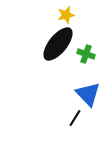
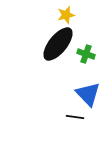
black line: moved 1 px up; rotated 66 degrees clockwise
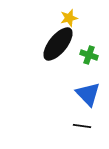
yellow star: moved 3 px right, 3 px down
green cross: moved 3 px right, 1 px down
black line: moved 7 px right, 9 px down
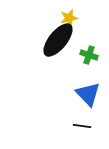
black ellipse: moved 4 px up
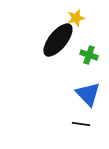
yellow star: moved 7 px right
black line: moved 1 px left, 2 px up
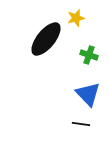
black ellipse: moved 12 px left, 1 px up
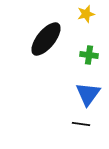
yellow star: moved 10 px right, 4 px up
green cross: rotated 12 degrees counterclockwise
blue triangle: rotated 20 degrees clockwise
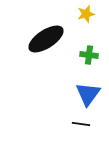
black ellipse: rotated 18 degrees clockwise
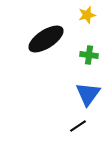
yellow star: moved 1 px right, 1 px down
black line: moved 3 px left, 2 px down; rotated 42 degrees counterclockwise
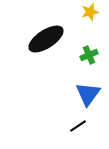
yellow star: moved 3 px right, 3 px up
green cross: rotated 30 degrees counterclockwise
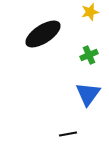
black ellipse: moved 3 px left, 5 px up
black line: moved 10 px left, 8 px down; rotated 24 degrees clockwise
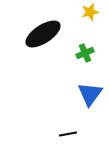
green cross: moved 4 px left, 2 px up
blue triangle: moved 2 px right
